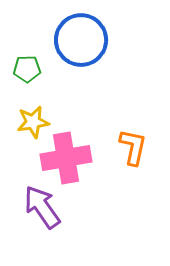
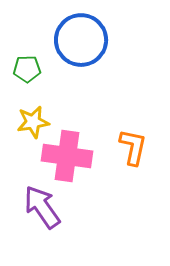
pink cross: moved 1 px right, 2 px up; rotated 18 degrees clockwise
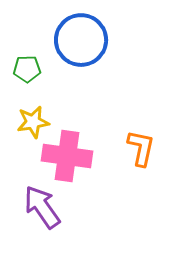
orange L-shape: moved 8 px right, 1 px down
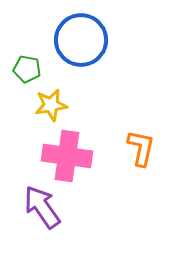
green pentagon: rotated 12 degrees clockwise
yellow star: moved 18 px right, 17 px up
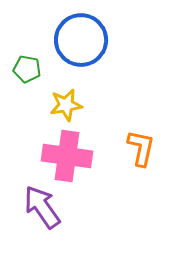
yellow star: moved 15 px right
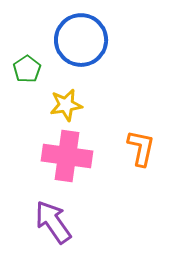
green pentagon: rotated 28 degrees clockwise
purple arrow: moved 11 px right, 15 px down
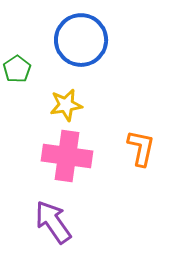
green pentagon: moved 10 px left
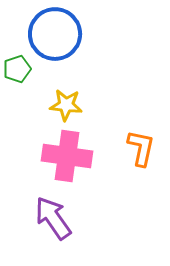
blue circle: moved 26 px left, 6 px up
green pentagon: rotated 16 degrees clockwise
yellow star: rotated 16 degrees clockwise
purple arrow: moved 4 px up
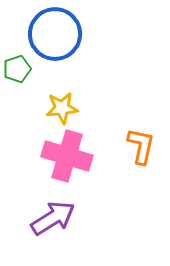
yellow star: moved 4 px left, 3 px down; rotated 12 degrees counterclockwise
orange L-shape: moved 2 px up
pink cross: rotated 9 degrees clockwise
purple arrow: rotated 93 degrees clockwise
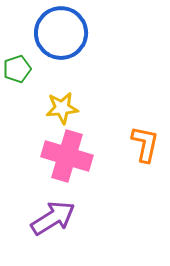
blue circle: moved 6 px right, 1 px up
orange L-shape: moved 4 px right, 2 px up
